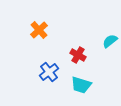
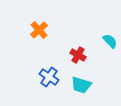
cyan semicircle: rotated 84 degrees clockwise
blue cross: moved 5 px down; rotated 18 degrees counterclockwise
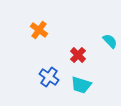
orange cross: rotated 12 degrees counterclockwise
red cross: rotated 14 degrees clockwise
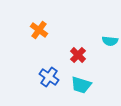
cyan semicircle: rotated 140 degrees clockwise
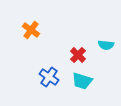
orange cross: moved 8 px left
cyan semicircle: moved 4 px left, 4 px down
cyan trapezoid: moved 1 px right, 4 px up
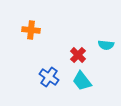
orange cross: rotated 30 degrees counterclockwise
cyan trapezoid: rotated 35 degrees clockwise
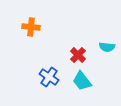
orange cross: moved 3 px up
cyan semicircle: moved 1 px right, 2 px down
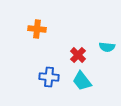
orange cross: moved 6 px right, 2 px down
blue cross: rotated 30 degrees counterclockwise
